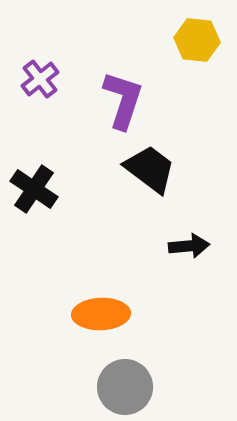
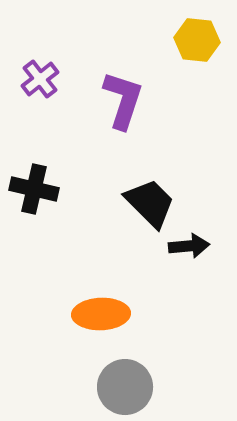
black trapezoid: moved 34 px down; rotated 8 degrees clockwise
black cross: rotated 21 degrees counterclockwise
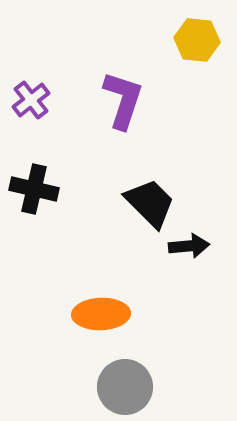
purple cross: moved 9 px left, 21 px down
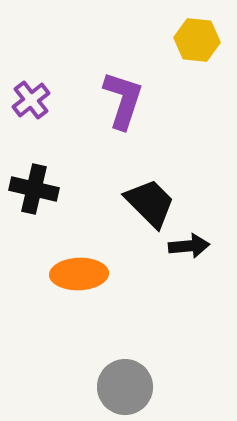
orange ellipse: moved 22 px left, 40 px up
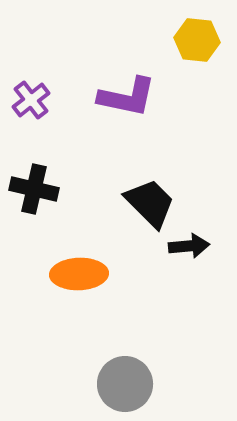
purple L-shape: moved 4 px right, 3 px up; rotated 84 degrees clockwise
gray circle: moved 3 px up
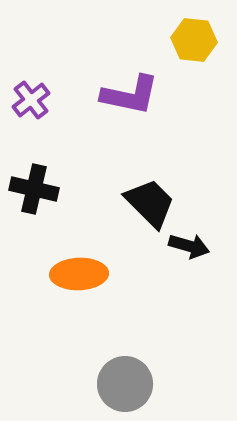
yellow hexagon: moved 3 px left
purple L-shape: moved 3 px right, 2 px up
black arrow: rotated 21 degrees clockwise
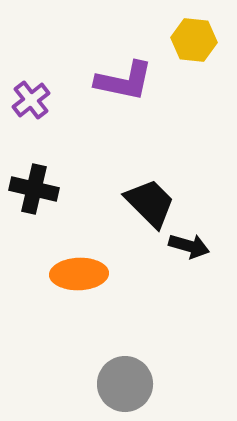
purple L-shape: moved 6 px left, 14 px up
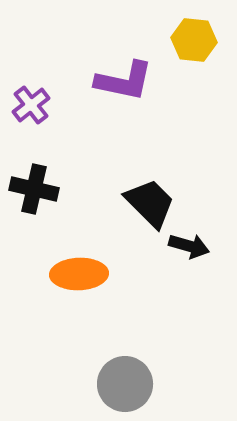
purple cross: moved 5 px down
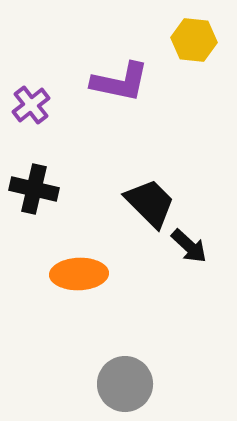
purple L-shape: moved 4 px left, 1 px down
black arrow: rotated 27 degrees clockwise
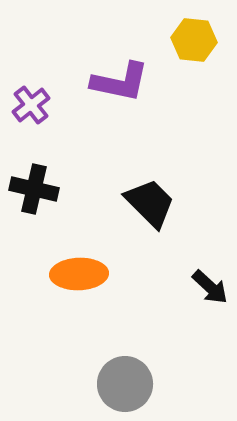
black arrow: moved 21 px right, 41 px down
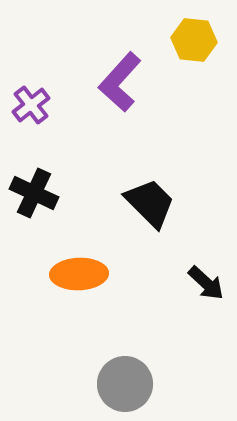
purple L-shape: rotated 120 degrees clockwise
black cross: moved 4 px down; rotated 12 degrees clockwise
black arrow: moved 4 px left, 4 px up
